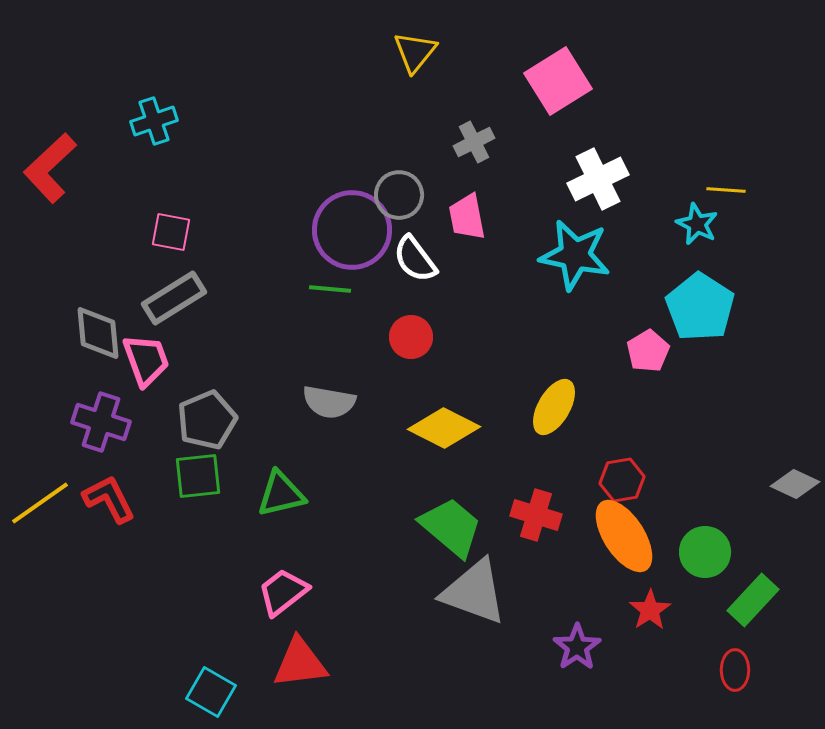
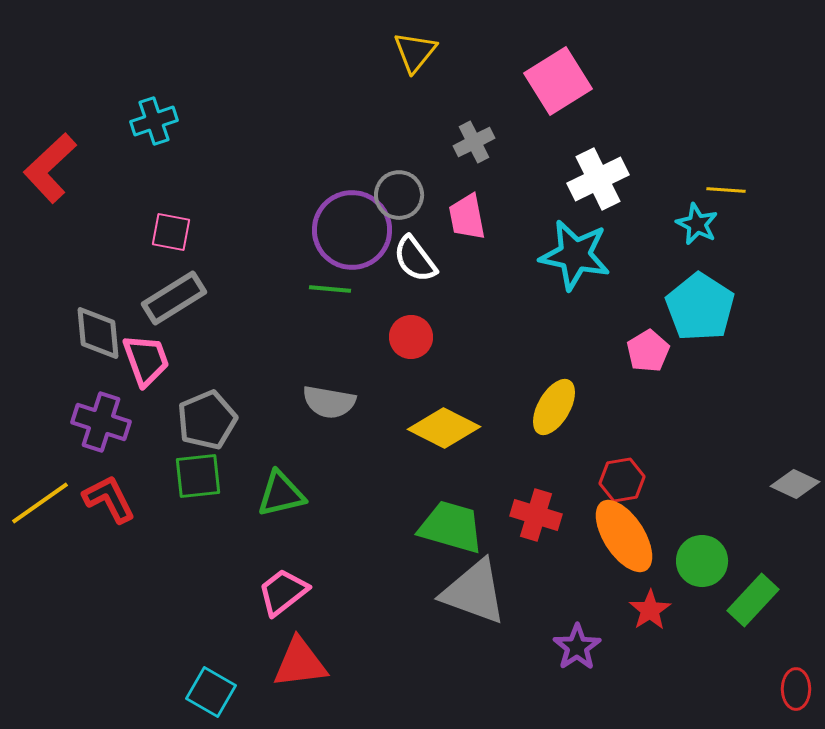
green trapezoid at (451, 527): rotated 24 degrees counterclockwise
green circle at (705, 552): moved 3 px left, 9 px down
red ellipse at (735, 670): moved 61 px right, 19 px down
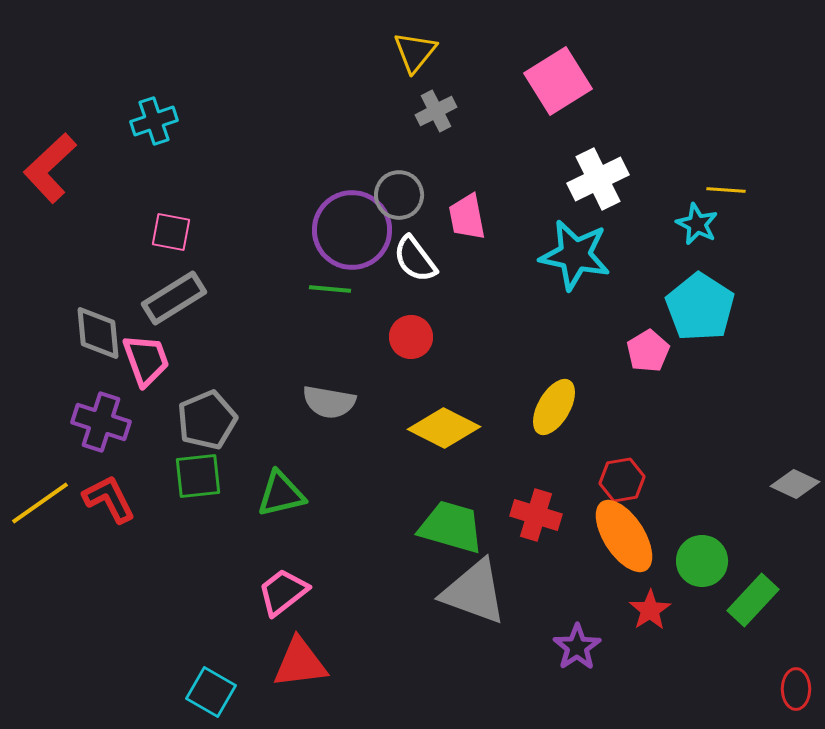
gray cross at (474, 142): moved 38 px left, 31 px up
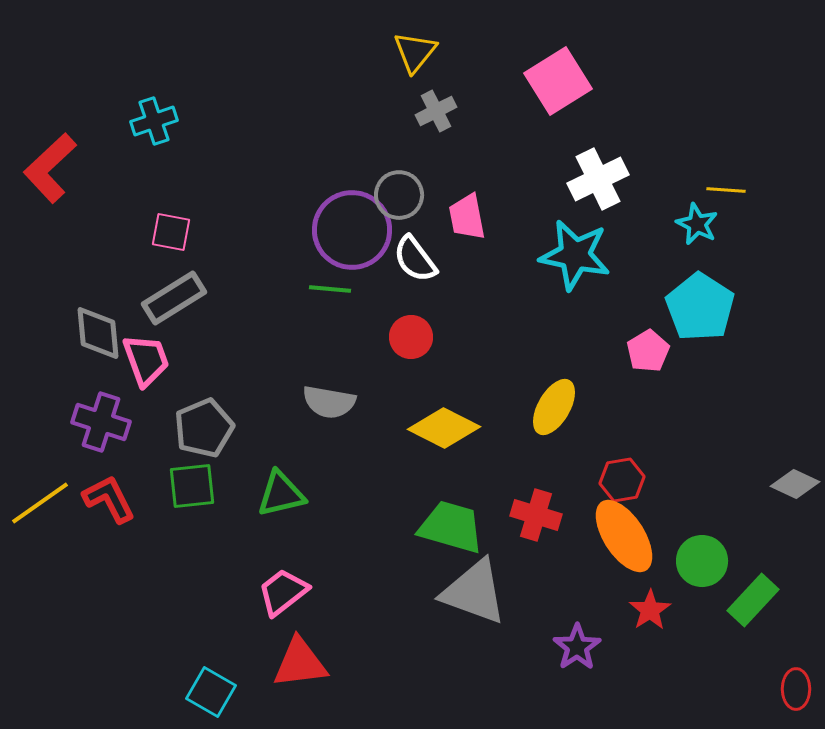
gray pentagon at (207, 420): moved 3 px left, 8 px down
green square at (198, 476): moved 6 px left, 10 px down
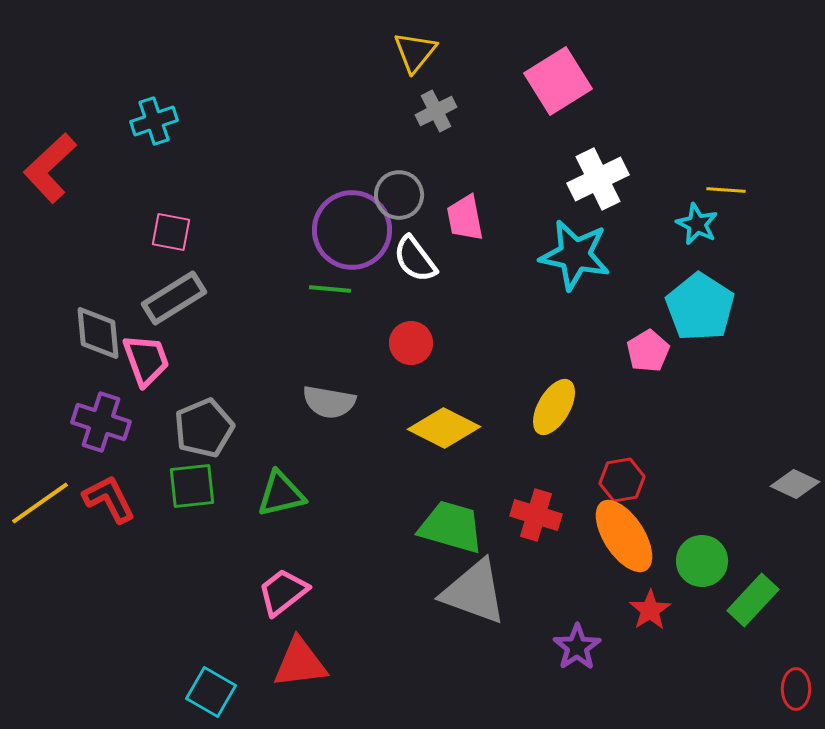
pink trapezoid at (467, 217): moved 2 px left, 1 px down
red circle at (411, 337): moved 6 px down
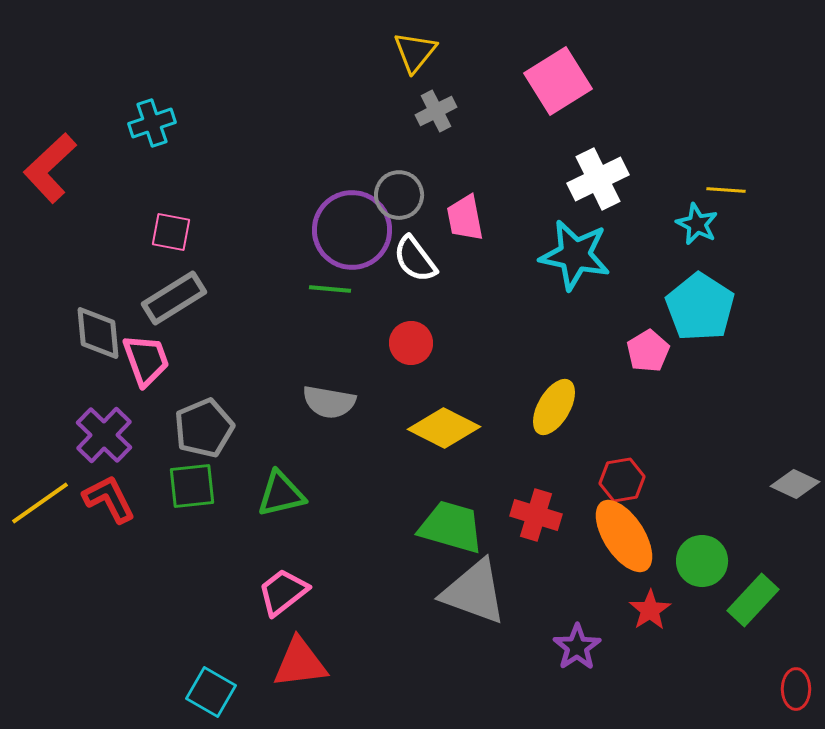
cyan cross at (154, 121): moved 2 px left, 2 px down
purple cross at (101, 422): moved 3 px right, 13 px down; rotated 26 degrees clockwise
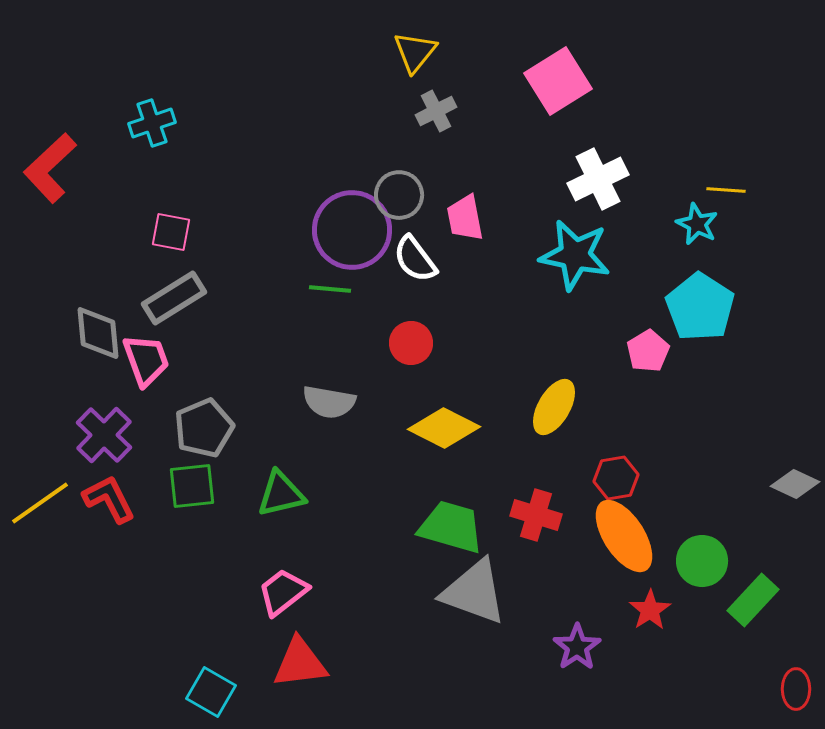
red hexagon at (622, 480): moved 6 px left, 2 px up
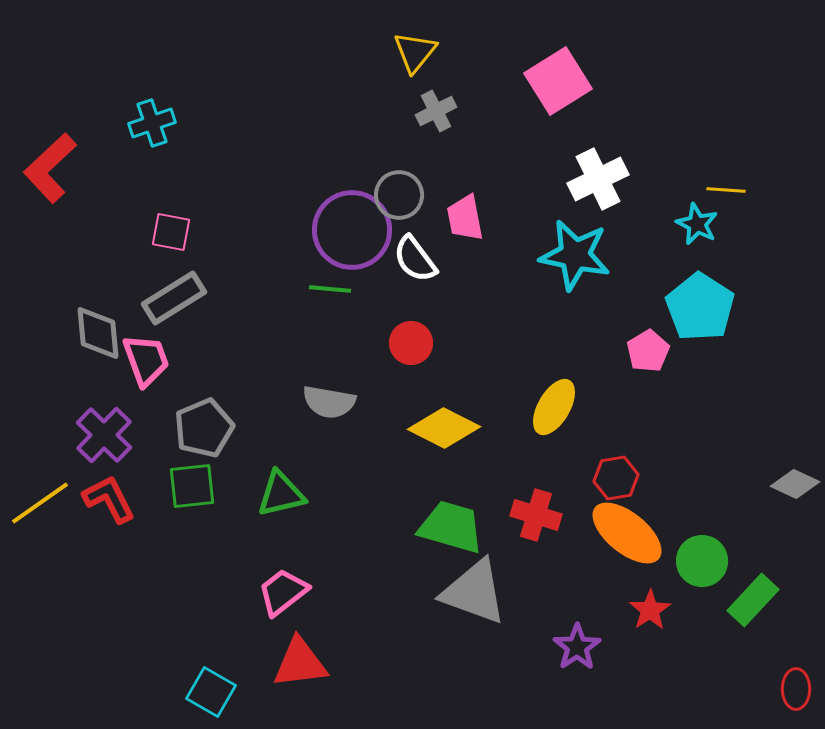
orange ellipse at (624, 536): moved 3 px right, 3 px up; rotated 18 degrees counterclockwise
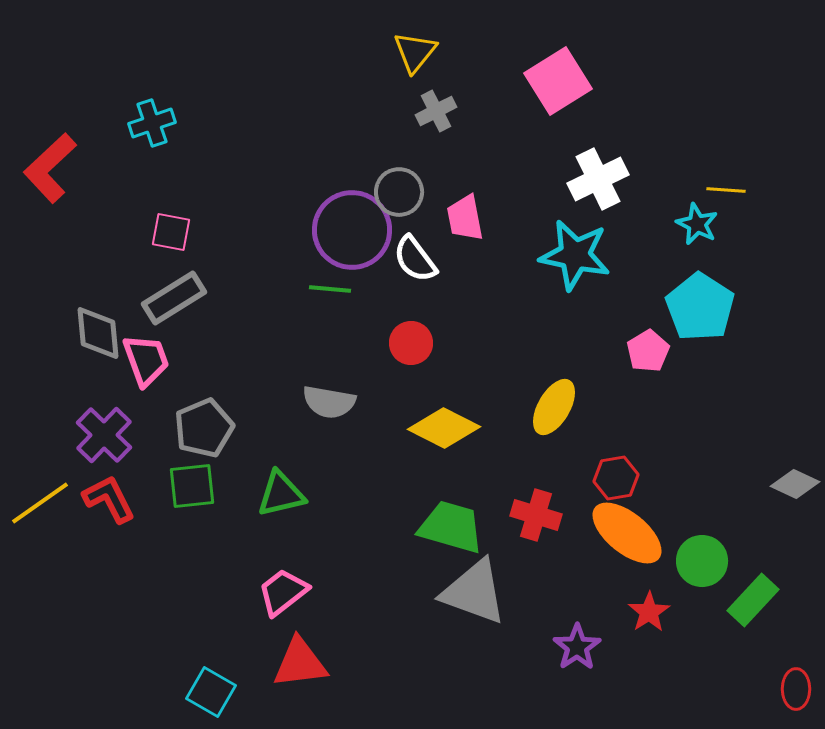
gray circle at (399, 195): moved 3 px up
red star at (650, 610): moved 1 px left, 2 px down
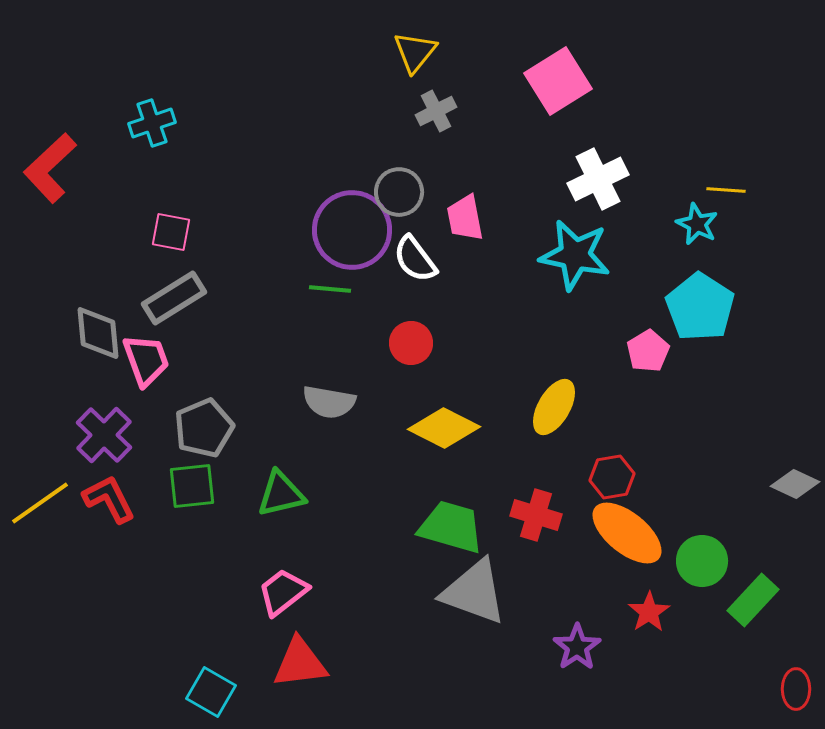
red hexagon at (616, 478): moved 4 px left, 1 px up
